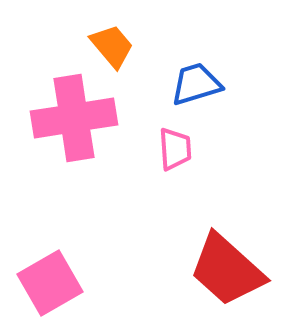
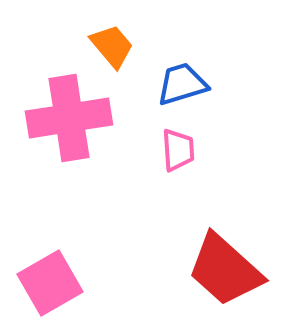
blue trapezoid: moved 14 px left
pink cross: moved 5 px left
pink trapezoid: moved 3 px right, 1 px down
red trapezoid: moved 2 px left
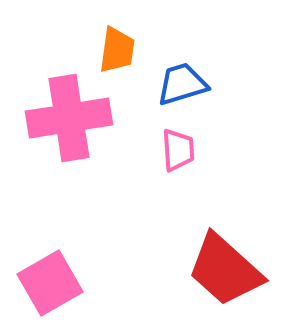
orange trapezoid: moved 5 px right, 4 px down; rotated 48 degrees clockwise
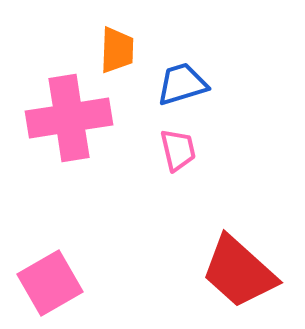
orange trapezoid: rotated 6 degrees counterclockwise
pink trapezoid: rotated 9 degrees counterclockwise
red trapezoid: moved 14 px right, 2 px down
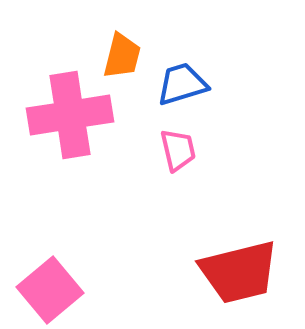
orange trapezoid: moved 5 px right, 6 px down; rotated 12 degrees clockwise
pink cross: moved 1 px right, 3 px up
red trapezoid: rotated 56 degrees counterclockwise
pink square: moved 7 px down; rotated 10 degrees counterclockwise
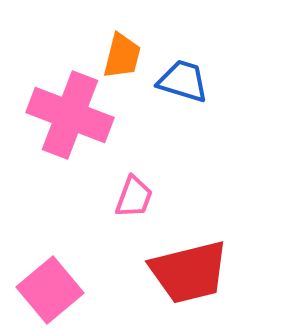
blue trapezoid: moved 1 px right, 3 px up; rotated 34 degrees clockwise
pink cross: rotated 30 degrees clockwise
pink trapezoid: moved 44 px left, 47 px down; rotated 33 degrees clockwise
red trapezoid: moved 50 px left
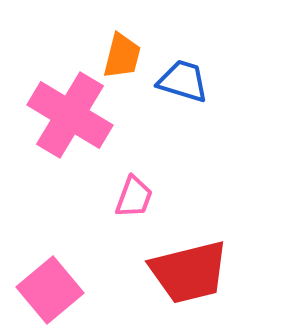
pink cross: rotated 10 degrees clockwise
